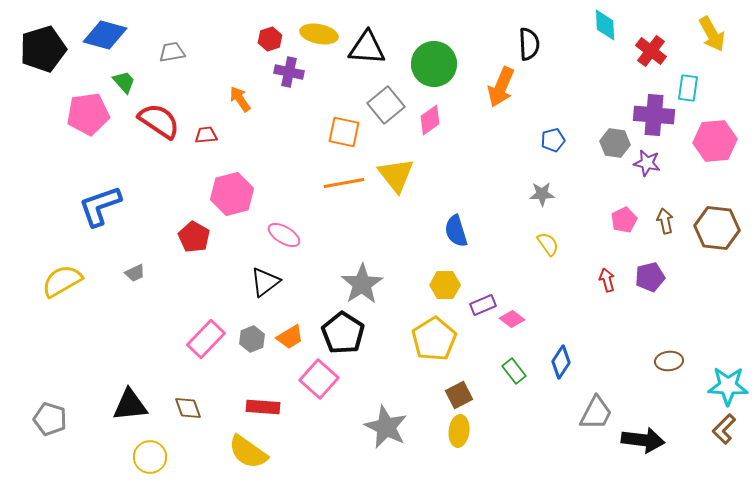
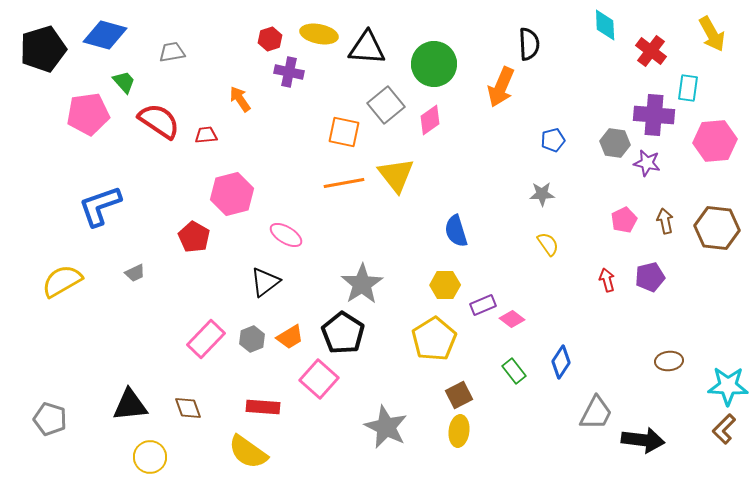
pink ellipse at (284, 235): moved 2 px right
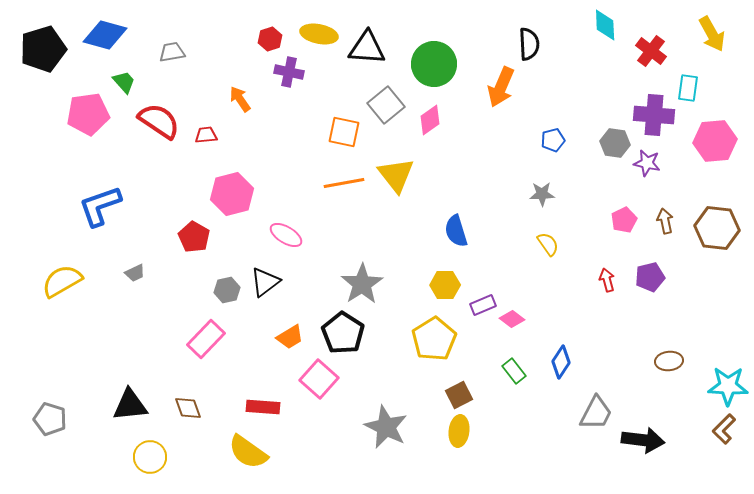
gray hexagon at (252, 339): moved 25 px left, 49 px up; rotated 10 degrees clockwise
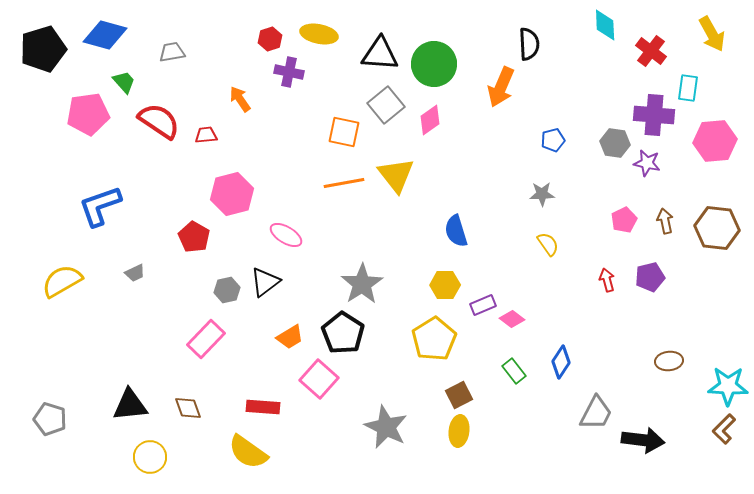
black triangle at (367, 48): moved 13 px right, 6 px down
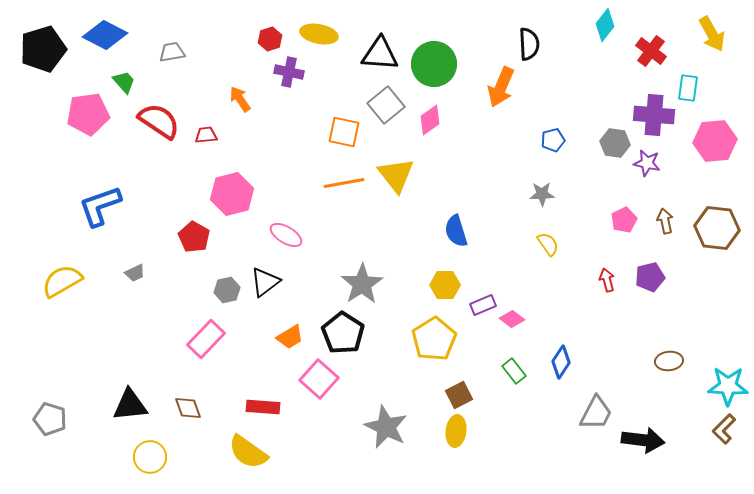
cyan diamond at (605, 25): rotated 40 degrees clockwise
blue diamond at (105, 35): rotated 12 degrees clockwise
yellow ellipse at (459, 431): moved 3 px left
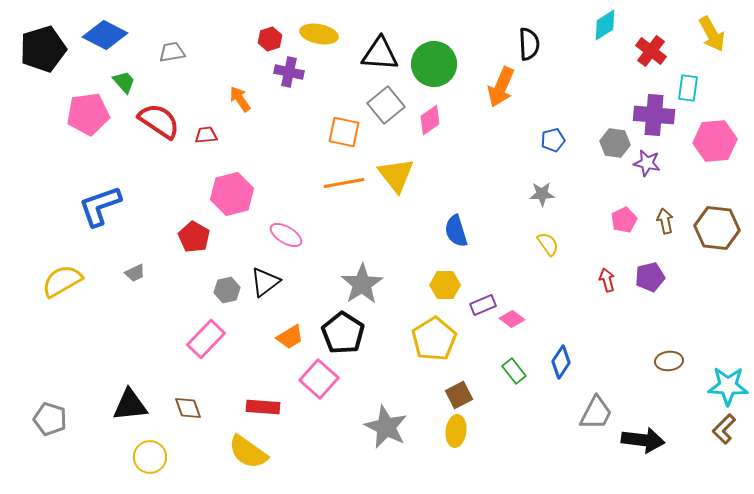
cyan diamond at (605, 25): rotated 20 degrees clockwise
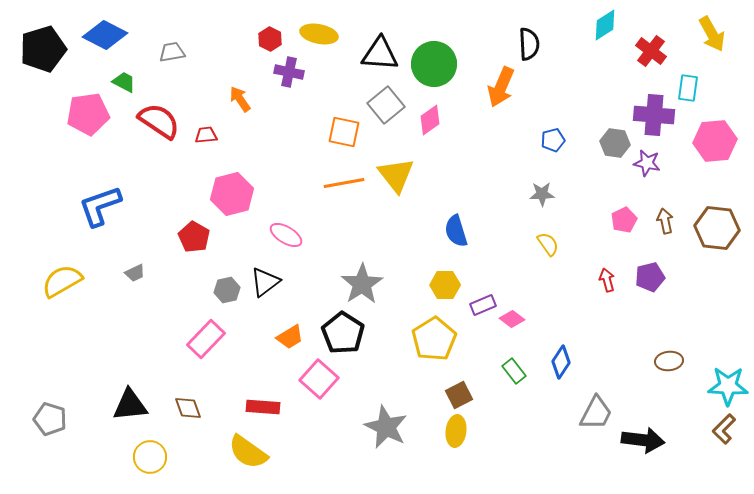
red hexagon at (270, 39): rotated 15 degrees counterclockwise
green trapezoid at (124, 82): rotated 20 degrees counterclockwise
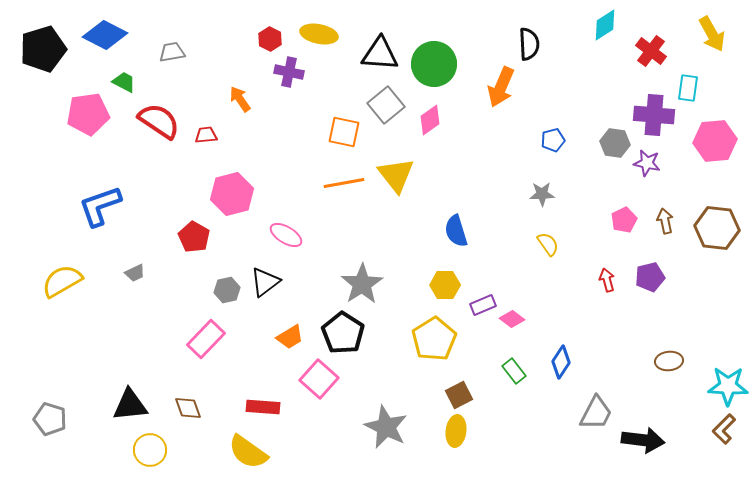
yellow circle at (150, 457): moved 7 px up
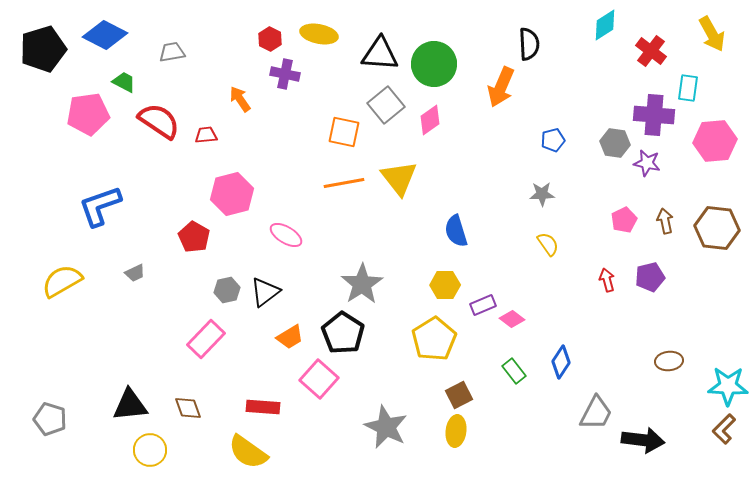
purple cross at (289, 72): moved 4 px left, 2 px down
yellow triangle at (396, 175): moved 3 px right, 3 px down
black triangle at (265, 282): moved 10 px down
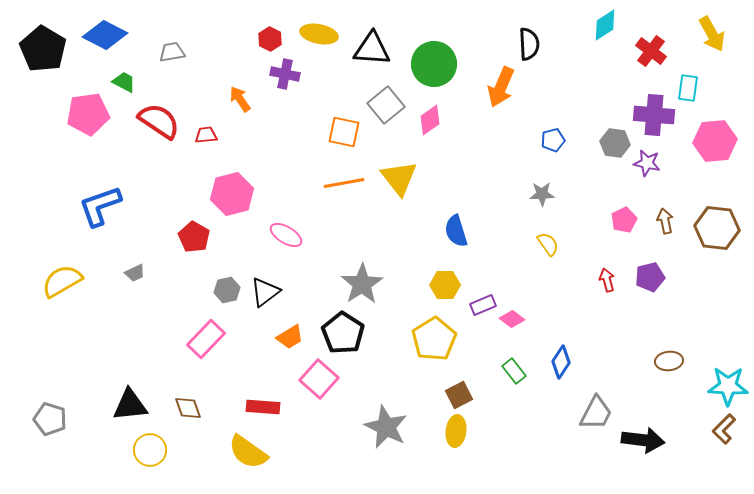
black pentagon at (43, 49): rotated 24 degrees counterclockwise
black triangle at (380, 54): moved 8 px left, 5 px up
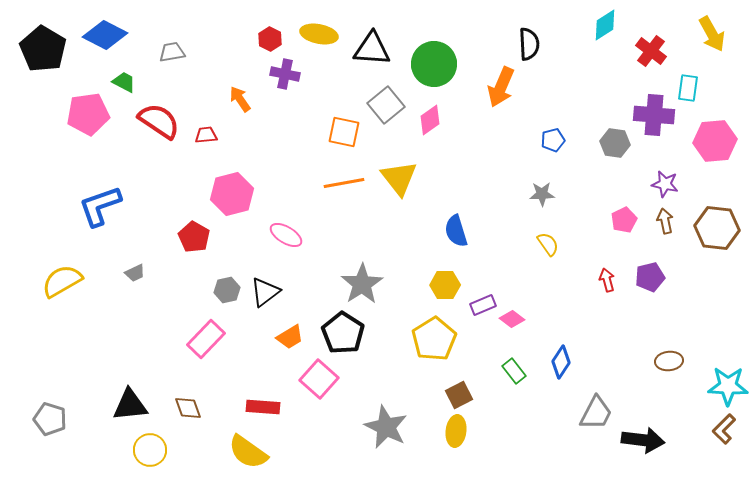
purple star at (647, 163): moved 18 px right, 21 px down
